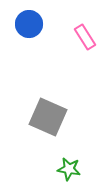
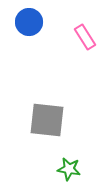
blue circle: moved 2 px up
gray square: moved 1 px left, 3 px down; rotated 18 degrees counterclockwise
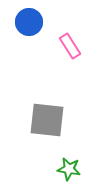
pink rectangle: moved 15 px left, 9 px down
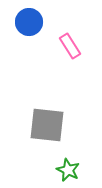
gray square: moved 5 px down
green star: moved 1 px left, 1 px down; rotated 15 degrees clockwise
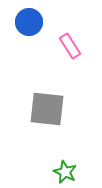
gray square: moved 16 px up
green star: moved 3 px left, 2 px down
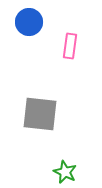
pink rectangle: rotated 40 degrees clockwise
gray square: moved 7 px left, 5 px down
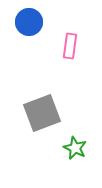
gray square: moved 2 px right, 1 px up; rotated 27 degrees counterclockwise
green star: moved 10 px right, 24 px up
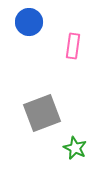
pink rectangle: moved 3 px right
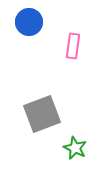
gray square: moved 1 px down
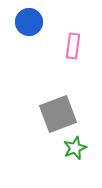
gray square: moved 16 px right
green star: rotated 25 degrees clockwise
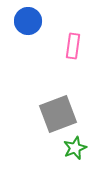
blue circle: moved 1 px left, 1 px up
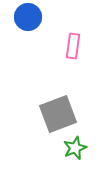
blue circle: moved 4 px up
